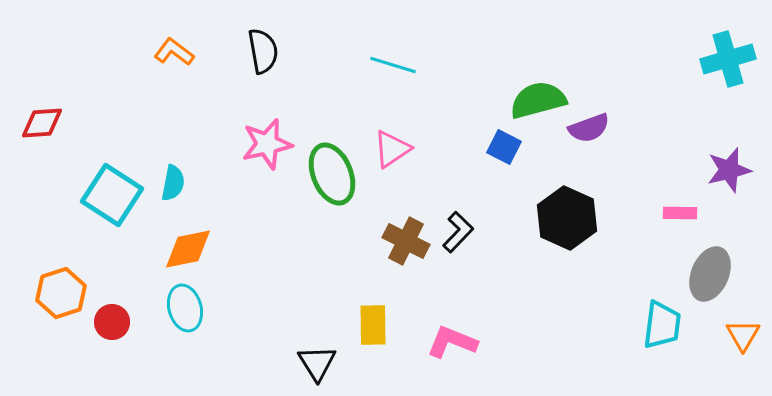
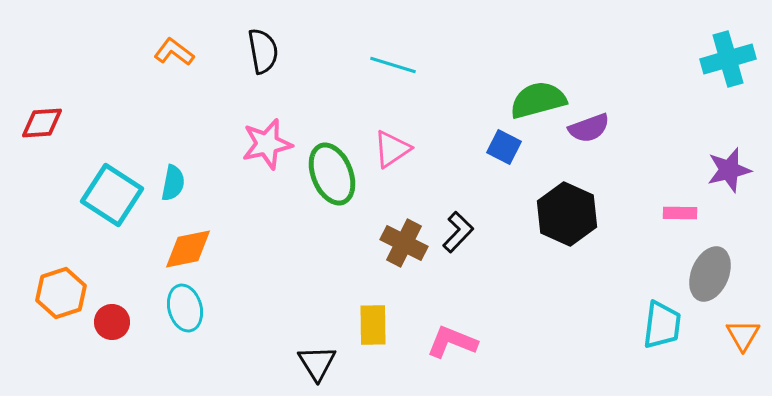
black hexagon: moved 4 px up
brown cross: moved 2 px left, 2 px down
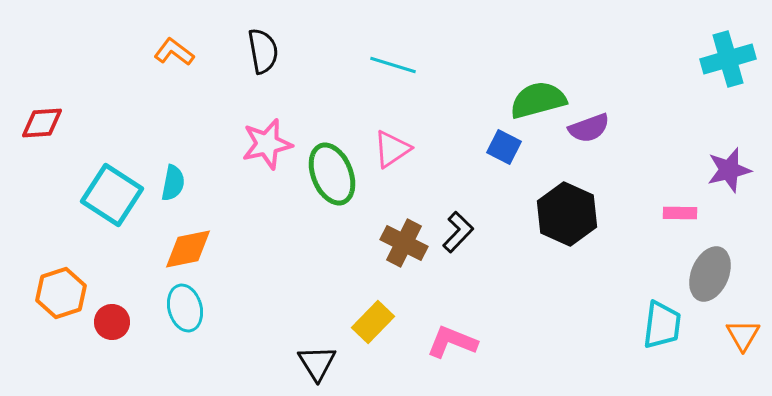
yellow rectangle: moved 3 px up; rotated 45 degrees clockwise
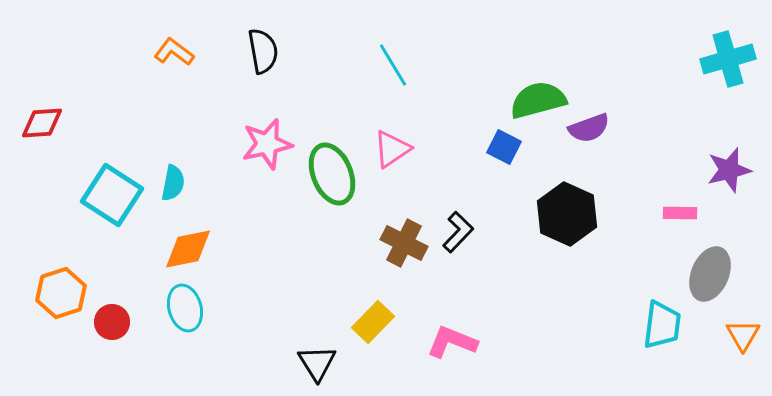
cyan line: rotated 42 degrees clockwise
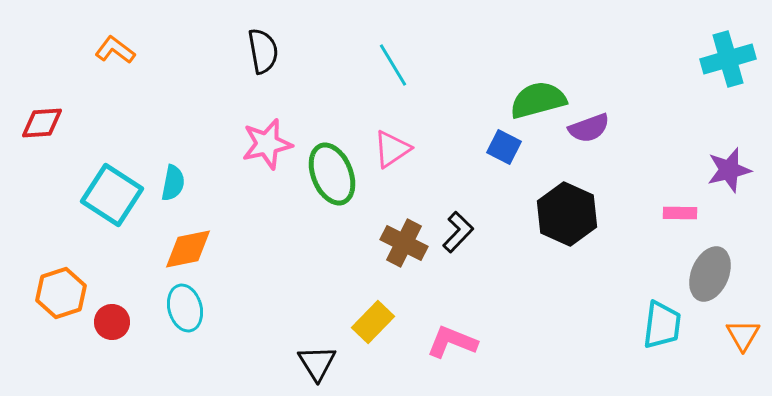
orange L-shape: moved 59 px left, 2 px up
